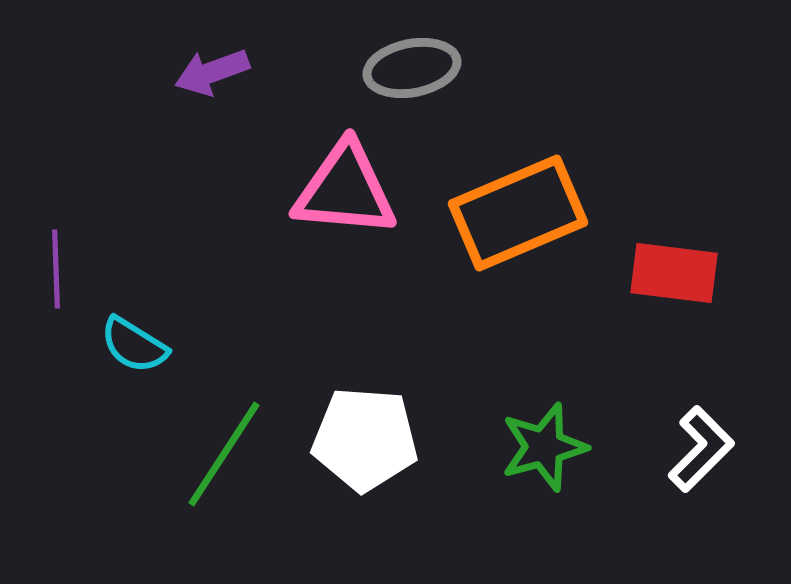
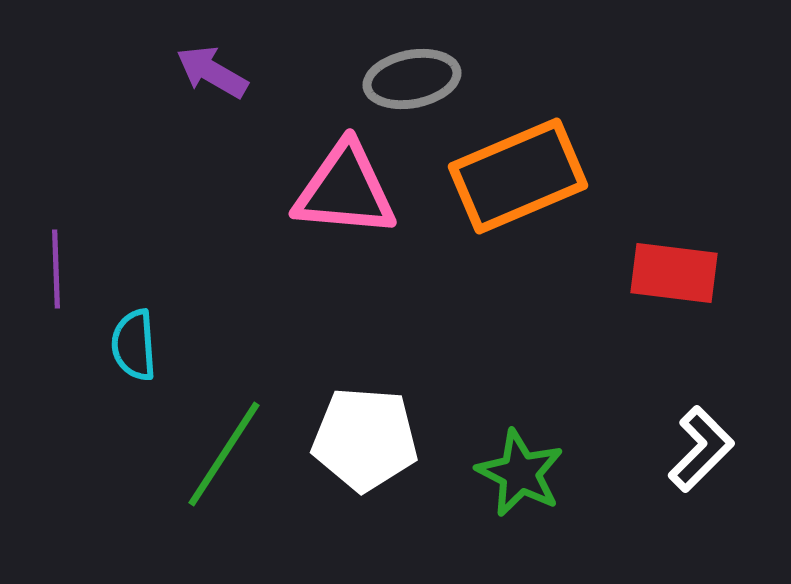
gray ellipse: moved 11 px down
purple arrow: rotated 50 degrees clockwise
orange rectangle: moved 37 px up
cyan semicircle: rotated 54 degrees clockwise
green star: moved 24 px left, 26 px down; rotated 30 degrees counterclockwise
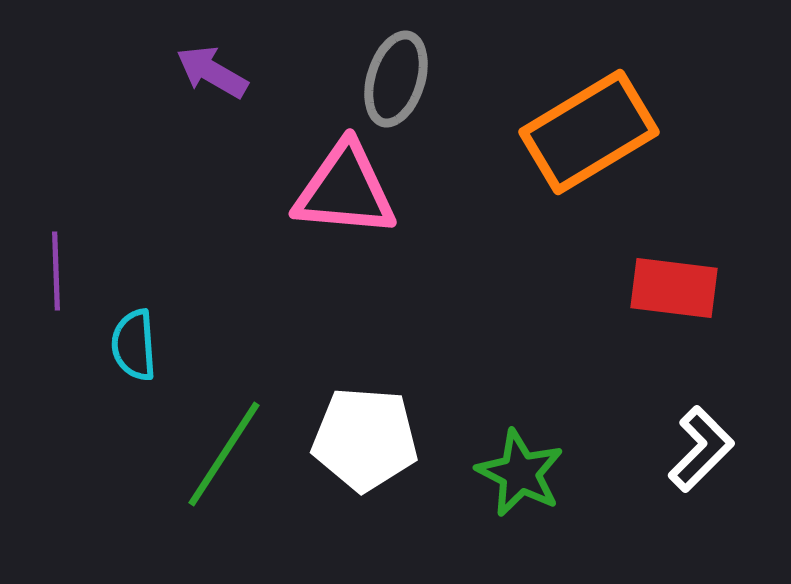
gray ellipse: moved 16 px left; rotated 62 degrees counterclockwise
orange rectangle: moved 71 px right, 44 px up; rotated 8 degrees counterclockwise
purple line: moved 2 px down
red rectangle: moved 15 px down
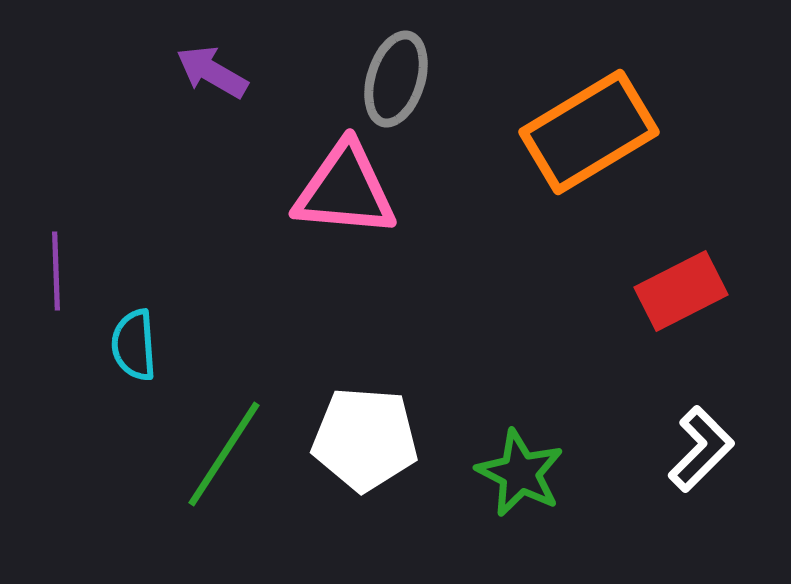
red rectangle: moved 7 px right, 3 px down; rotated 34 degrees counterclockwise
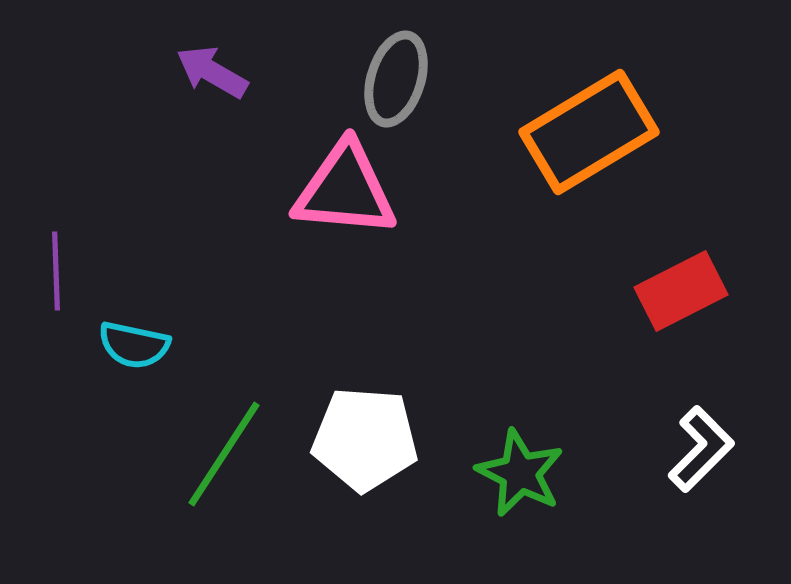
cyan semicircle: rotated 74 degrees counterclockwise
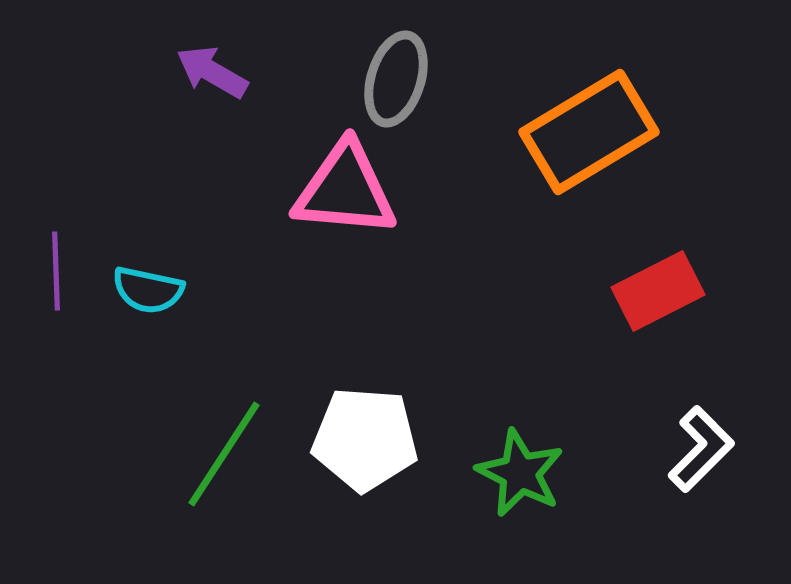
red rectangle: moved 23 px left
cyan semicircle: moved 14 px right, 55 px up
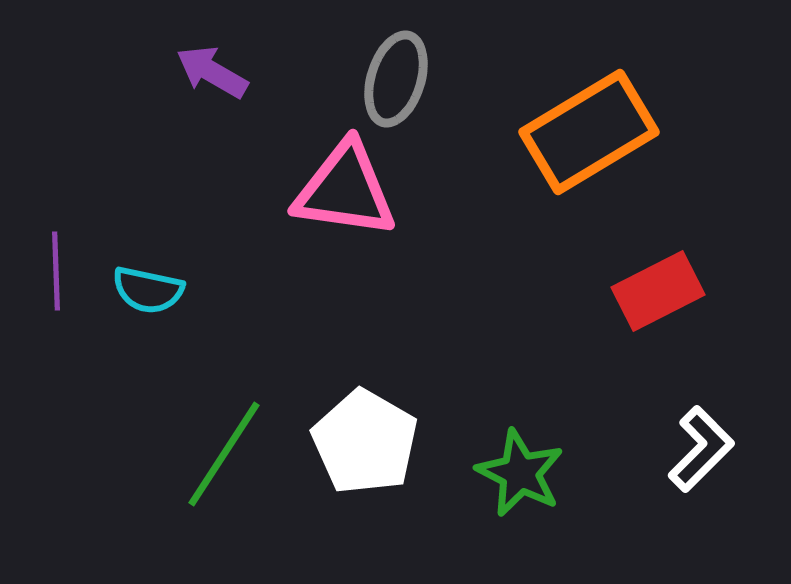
pink triangle: rotated 3 degrees clockwise
white pentagon: moved 3 px down; rotated 26 degrees clockwise
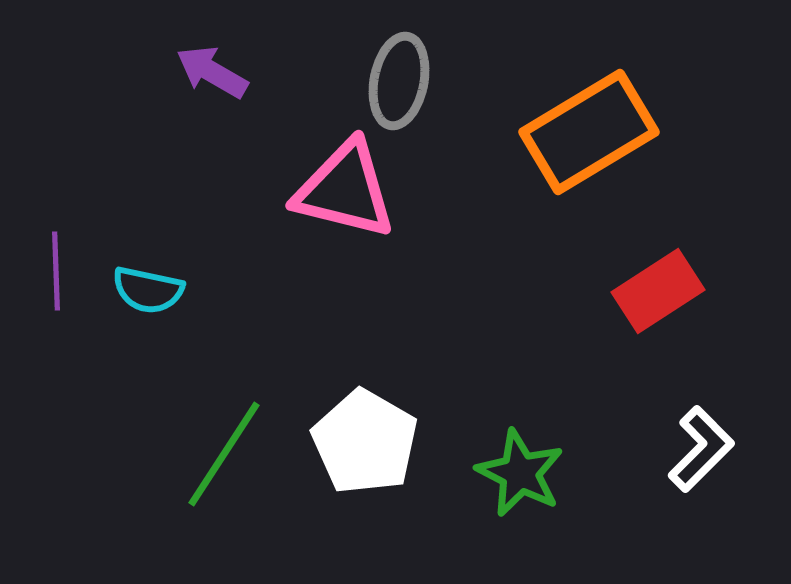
gray ellipse: moved 3 px right, 2 px down; rotated 6 degrees counterclockwise
pink triangle: rotated 6 degrees clockwise
red rectangle: rotated 6 degrees counterclockwise
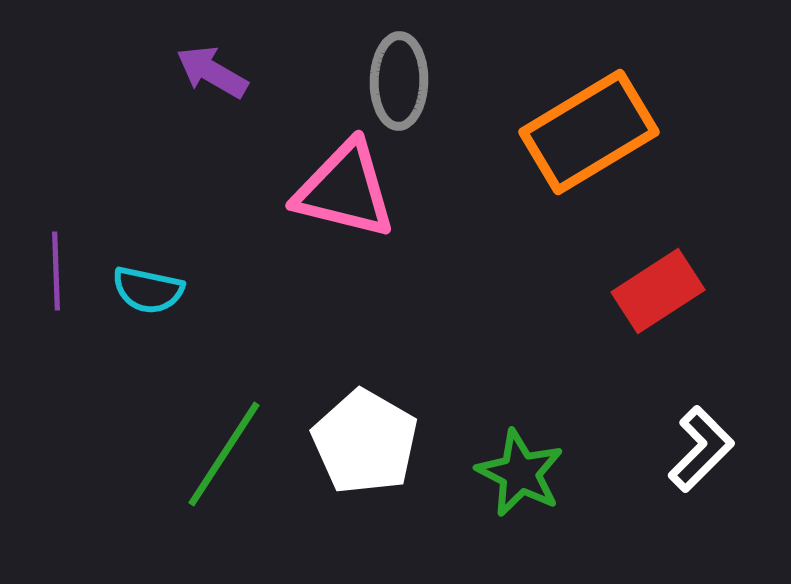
gray ellipse: rotated 10 degrees counterclockwise
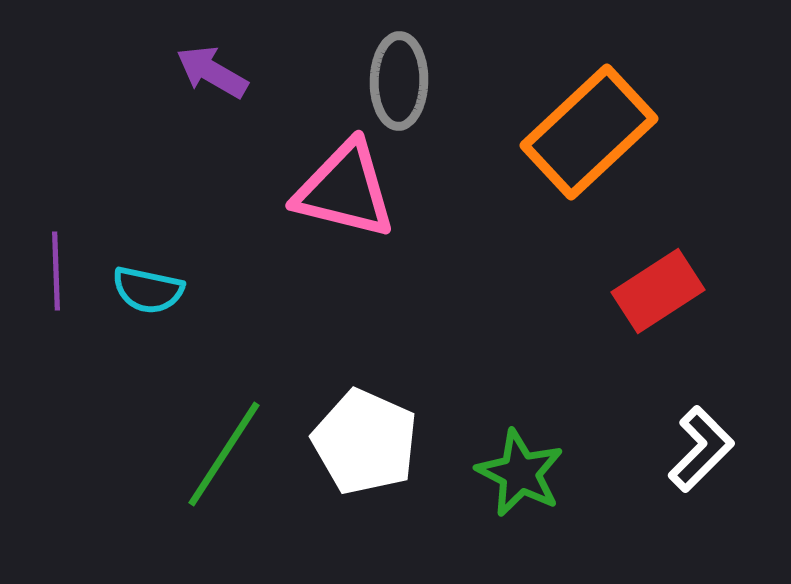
orange rectangle: rotated 12 degrees counterclockwise
white pentagon: rotated 6 degrees counterclockwise
